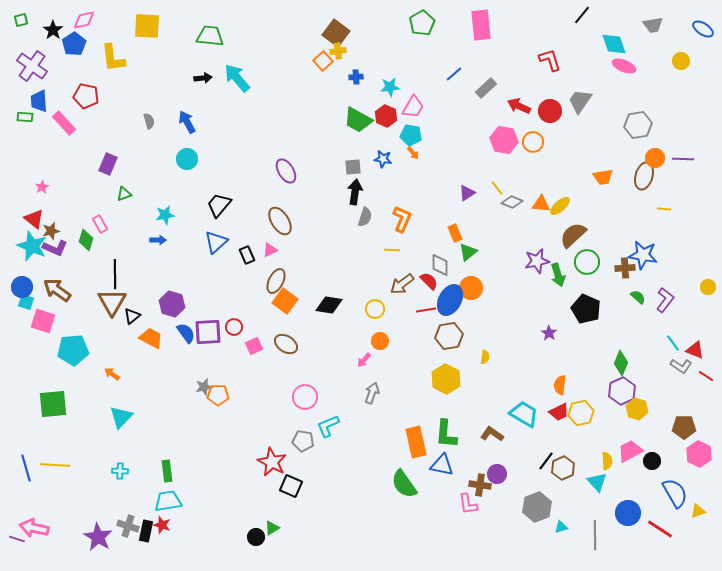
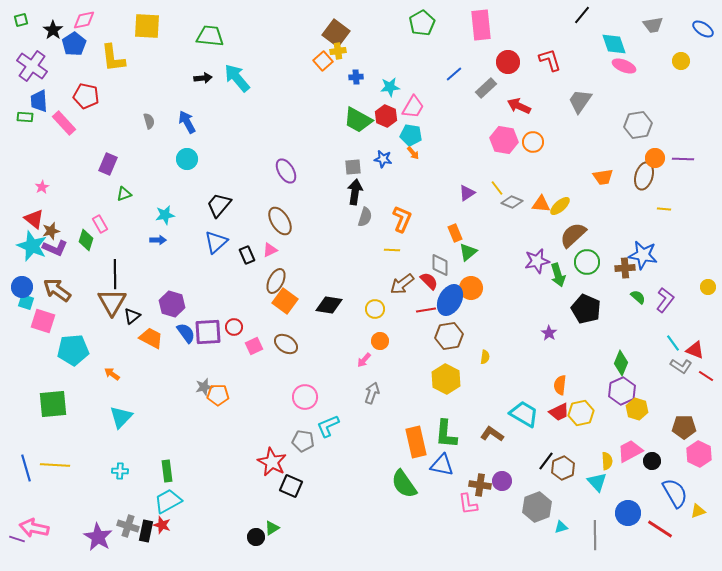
red circle at (550, 111): moved 42 px left, 49 px up
purple circle at (497, 474): moved 5 px right, 7 px down
cyan trapezoid at (168, 501): rotated 20 degrees counterclockwise
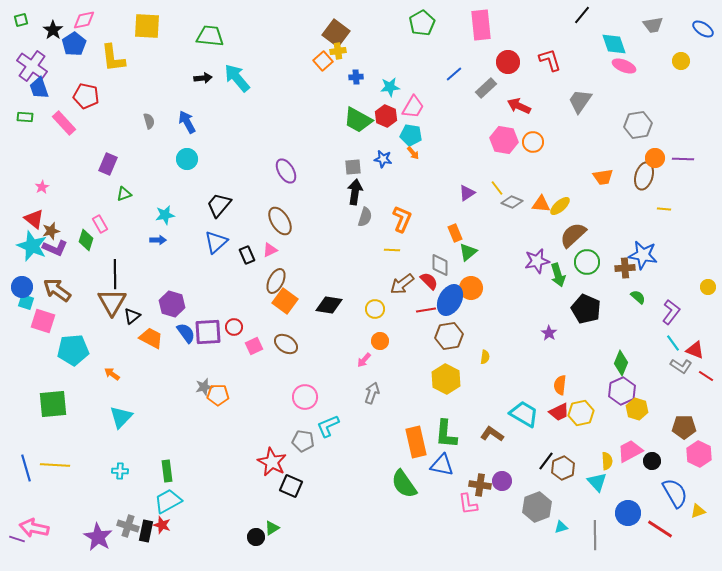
blue trapezoid at (39, 101): moved 13 px up; rotated 15 degrees counterclockwise
purple L-shape at (665, 300): moved 6 px right, 12 px down
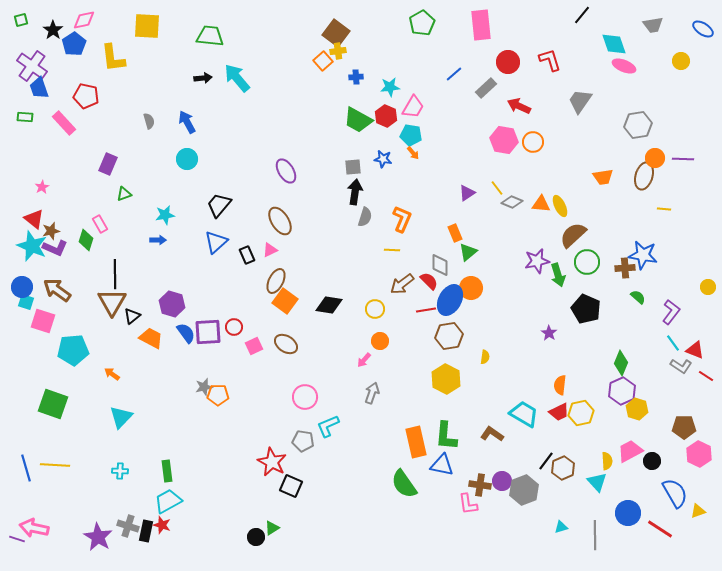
yellow ellipse at (560, 206): rotated 75 degrees counterclockwise
green square at (53, 404): rotated 24 degrees clockwise
green L-shape at (446, 434): moved 2 px down
gray hexagon at (537, 507): moved 13 px left, 17 px up
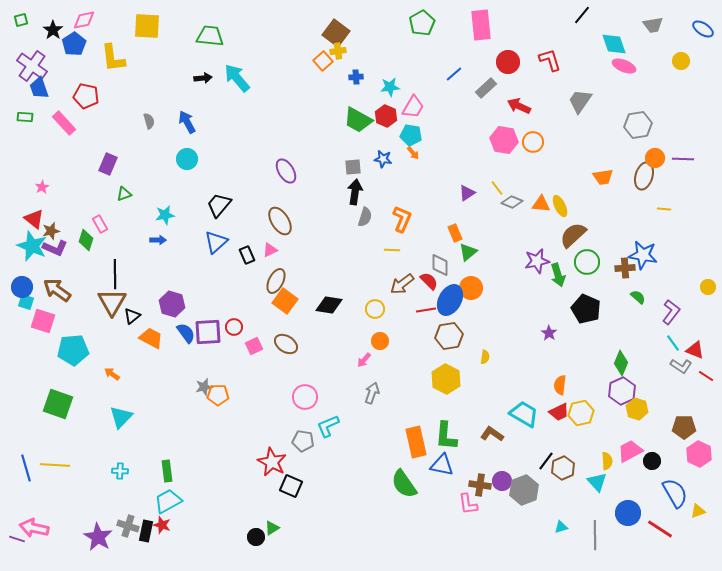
green square at (53, 404): moved 5 px right
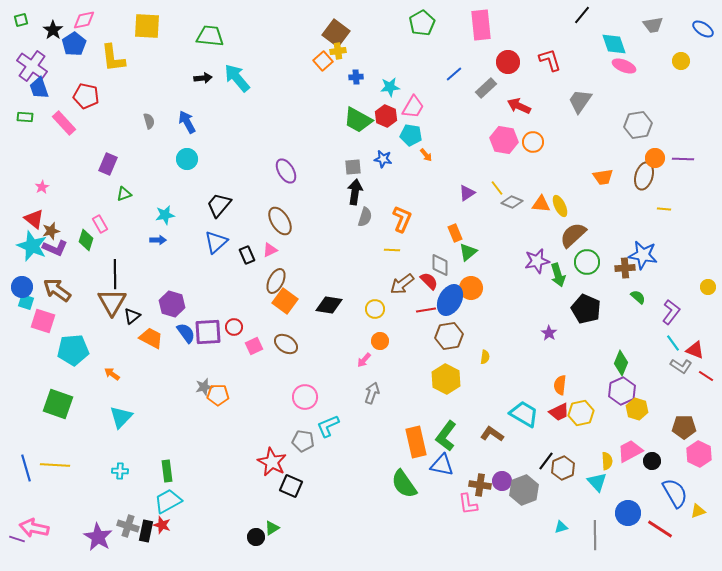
orange arrow at (413, 153): moved 13 px right, 2 px down
green L-shape at (446, 436): rotated 32 degrees clockwise
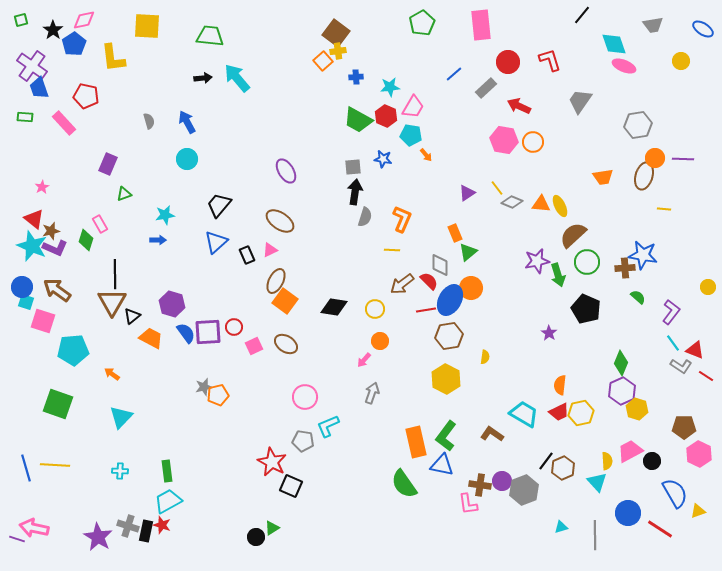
brown ellipse at (280, 221): rotated 24 degrees counterclockwise
black diamond at (329, 305): moved 5 px right, 2 px down
orange pentagon at (218, 395): rotated 15 degrees counterclockwise
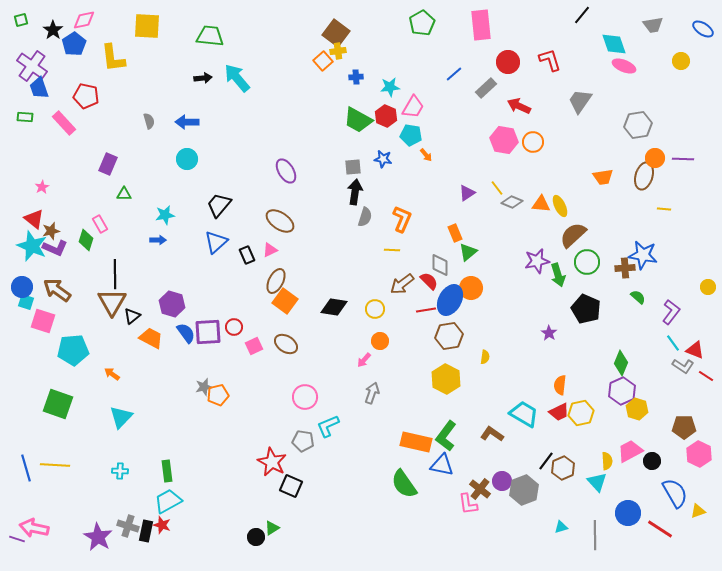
blue arrow at (187, 122): rotated 60 degrees counterclockwise
green triangle at (124, 194): rotated 21 degrees clockwise
gray L-shape at (681, 366): moved 2 px right
orange rectangle at (416, 442): rotated 64 degrees counterclockwise
brown cross at (480, 485): moved 4 px down; rotated 30 degrees clockwise
